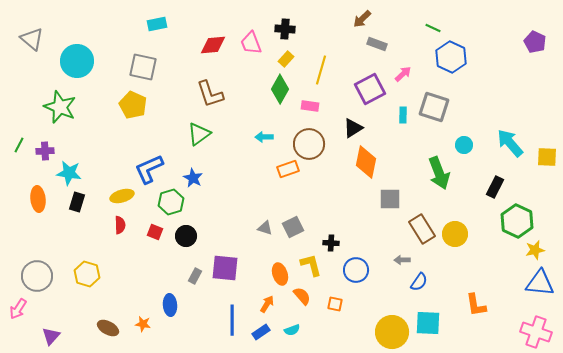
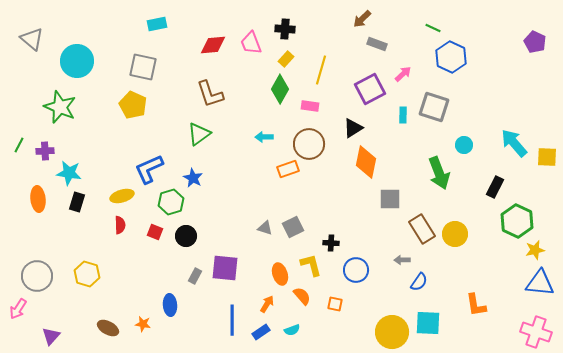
cyan arrow at (510, 143): moved 4 px right
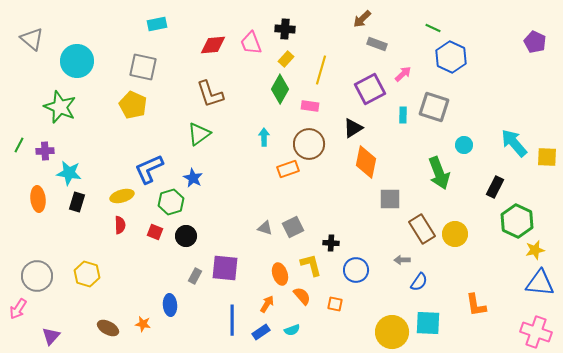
cyan arrow at (264, 137): rotated 90 degrees clockwise
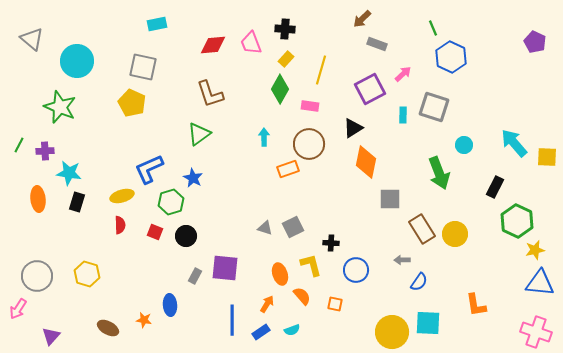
green line at (433, 28): rotated 42 degrees clockwise
yellow pentagon at (133, 105): moved 1 px left, 2 px up
orange star at (143, 324): moved 1 px right, 4 px up
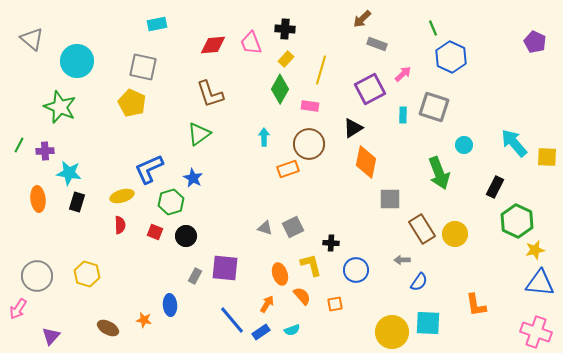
orange square at (335, 304): rotated 21 degrees counterclockwise
blue line at (232, 320): rotated 40 degrees counterclockwise
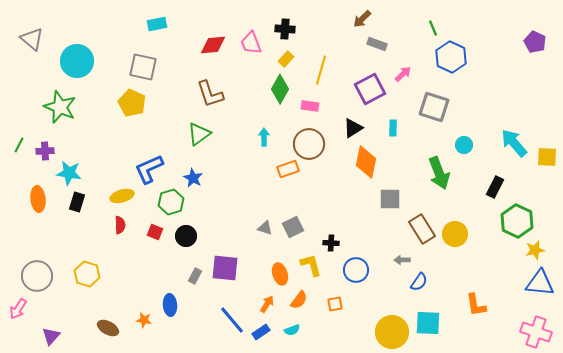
cyan rectangle at (403, 115): moved 10 px left, 13 px down
orange semicircle at (302, 296): moved 3 px left, 4 px down; rotated 78 degrees clockwise
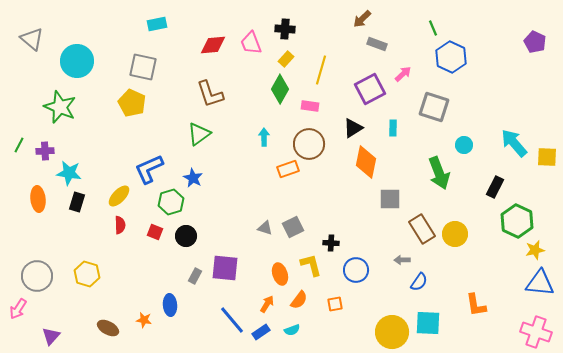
yellow ellipse at (122, 196): moved 3 px left; rotated 30 degrees counterclockwise
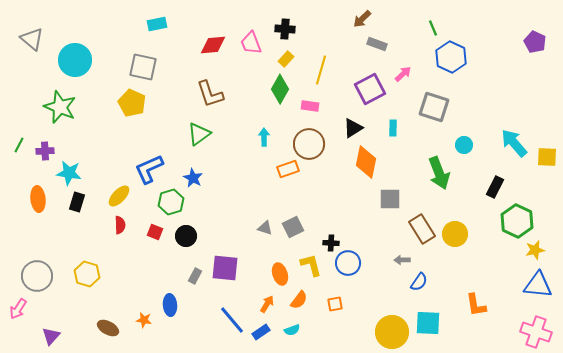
cyan circle at (77, 61): moved 2 px left, 1 px up
blue circle at (356, 270): moved 8 px left, 7 px up
blue triangle at (540, 283): moved 2 px left, 2 px down
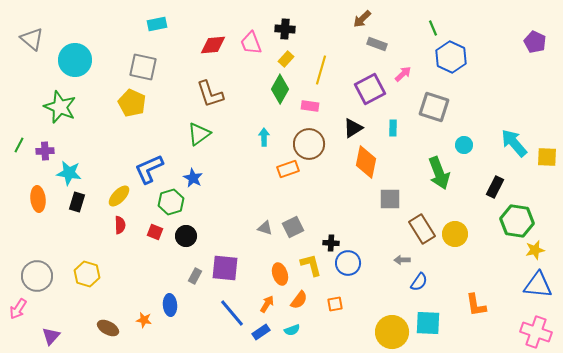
green hexagon at (517, 221): rotated 16 degrees counterclockwise
blue line at (232, 320): moved 7 px up
